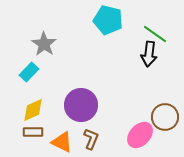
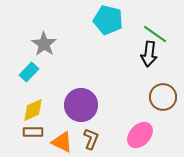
brown circle: moved 2 px left, 20 px up
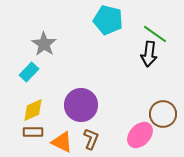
brown circle: moved 17 px down
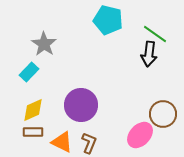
brown L-shape: moved 2 px left, 4 px down
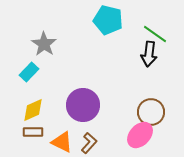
purple circle: moved 2 px right
brown circle: moved 12 px left, 2 px up
brown L-shape: rotated 20 degrees clockwise
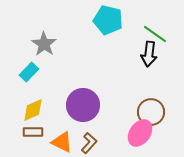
pink ellipse: moved 2 px up; rotated 8 degrees counterclockwise
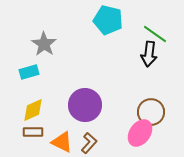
cyan rectangle: rotated 30 degrees clockwise
purple circle: moved 2 px right
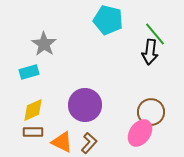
green line: rotated 15 degrees clockwise
black arrow: moved 1 px right, 2 px up
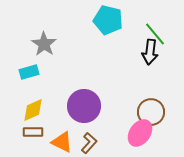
purple circle: moved 1 px left, 1 px down
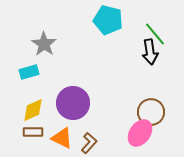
black arrow: rotated 15 degrees counterclockwise
purple circle: moved 11 px left, 3 px up
orange triangle: moved 4 px up
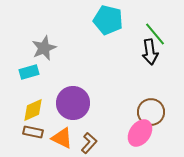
gray star: moved 4 px down; rotated 15 degrees clockwise
brown rectangle: rotated 12 degrees clockwise
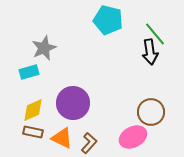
pink ellipse: moved 7 px left, 4 px down; rotated 28 degrees clockwise
